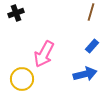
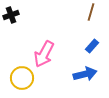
black cross: moved 5 px left, 2 px down
yellow circle: moved 1 px up
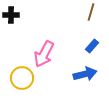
black cross: rotated 21 degrees clockwise
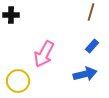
yellow circle: moved 4 px left, 3 px down
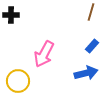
blue arrow: moved 1 px right, 1 px up
